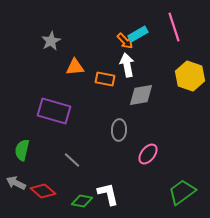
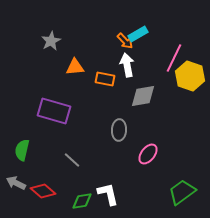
pink line: moved 31 px down; rotated 44 degrees clockwise
gray diamond: moved 2 px right, 1 px down
green diamond: rotated 20 degrees counterclockwise
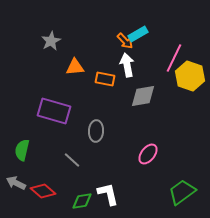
gray ellipse: moved 23 px left, 1 px down
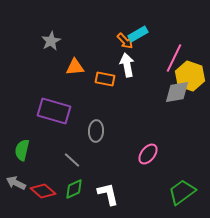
gray diamond: moved 34 px right, 4 px up
green diamond: moved 8 px left, 12 px up; rotated 15 degrees counterclockwise
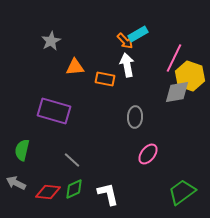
gray ellipse: moved 39 px right, 14 px up
red diamond: moved 5 px right, 1 px down; rotated 35 degrees counterclockwise
